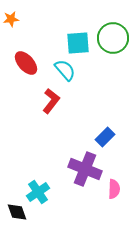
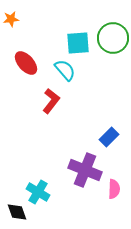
blue rectangle: moved 4 px right
purple cross: moved 1 px down
cyan cross: rotated 25 degrees counterclockwise
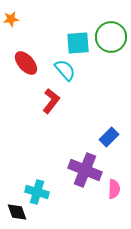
green circle: moved 2 px left, 1 px up
cyan cross: moved 1 px left; rotated 15 degrees counterclockwise
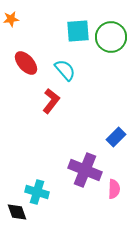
cyan square: moved 12 px up
blue rectangle: moved 7 px right
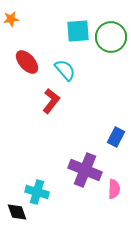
red ellipse: moved 1 px right, 1 px up
blue rectangle: rotated 18 degrees counterclockwise
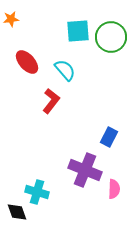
blue rectangle: moved 7 px left
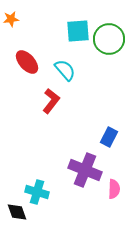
green circle: moved 2 px left, 2 px down
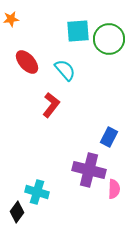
red L-shape: moved 4 px down
purple cross: moved 4 px right; rotated 8 degrees counterclockwise
black diamond: rotated 55 degrees clockwise
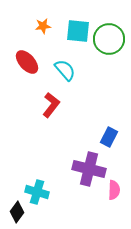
orange star: moved 32 px right, 7 px down
cyan square: rotated 10 degrees clockwise
purple cross: moved 1 px up
pink semicircle: moved 1 px down
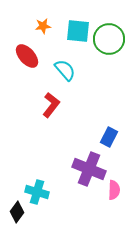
red ellipse: moved 6 px up
purple cross: rotated 8 degrees clockwise
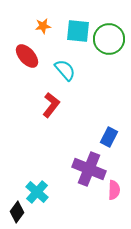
cyan cross: rotated 25 degrees clockwise
